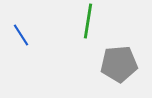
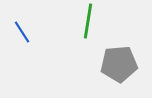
blue line: moved 1 px right, 3 px up
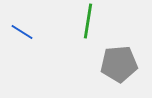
blue line: rotated 25 degrees counterclockwise
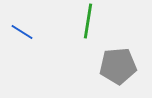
gray pentagon: moved 1 px left, 2 px down
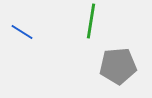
green line: moved 3 px right
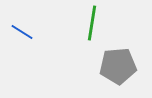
green line: moved 1 px right, 2 px down
